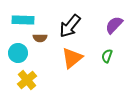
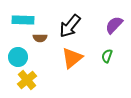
cyan circle: moved 4 px down
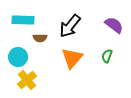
purple semicircle: rotated 84 degrees clockwise
orange triangle: rotated 10 degrees counterclockwise
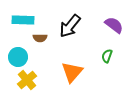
orange triangle: moved 14 px down
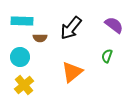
cyan rectangle: moved 1 px left, 1 px down
black arrow: moved 1 px right, 2 px down
cyan circle: moved 2 px right
orange triangle: rotated 10 degrees clockwise
yellow cross: moved 3 px left, 5 px down
